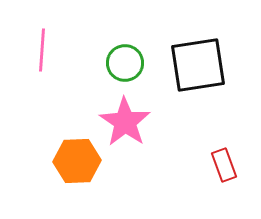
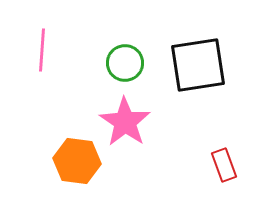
orange hexagon: rotated 9 degrees clockwise
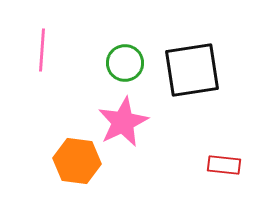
black square: moved 6 px left, 5 px down
pink star: moved 2 px left; rotated 12 degrees clockwise
red rectangle: rotated 64 degrees counterclockwise
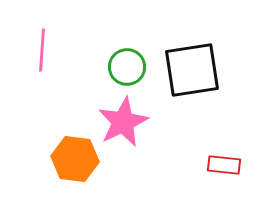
green circle: moved 2 px right, 4 px down
orange hexagon: moved 2 px left, 2 px up
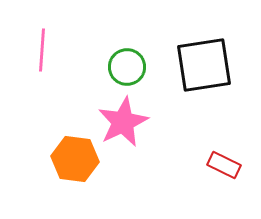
black square: moved 12 px right, 5 px up
red rectangle: rotated 20 degrees clockwise
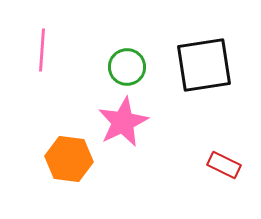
orange hexagon: moved 6 px left
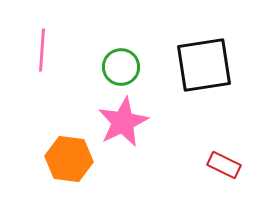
green circle: moved 6 px left
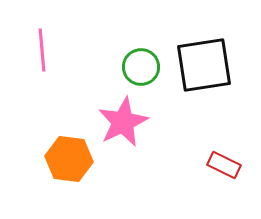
pink line: rotated 9 degrees counterclockwise
green circle: moved 20 px right
